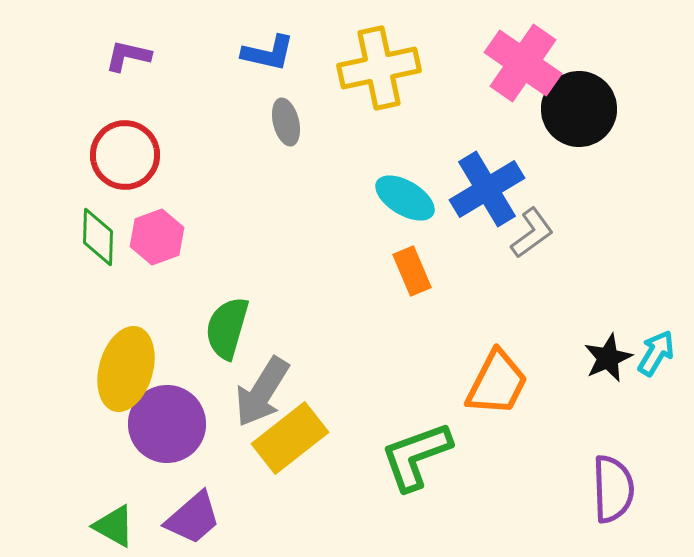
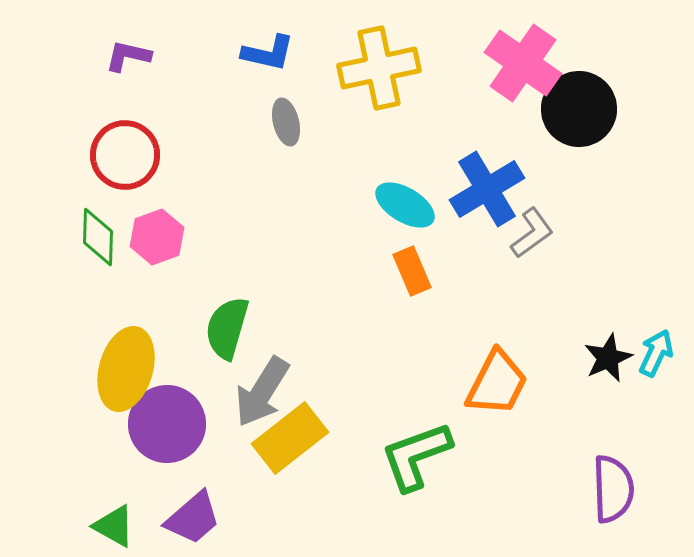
cyan ellipse: moved 7 px down
cyan arrow: rotated 6 degrees counterclockwise
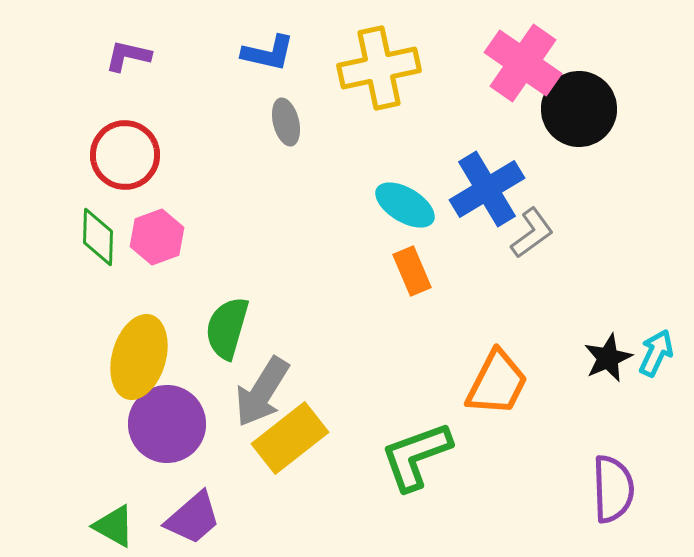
yellow ellipse: moved 13 px right, 12 px up
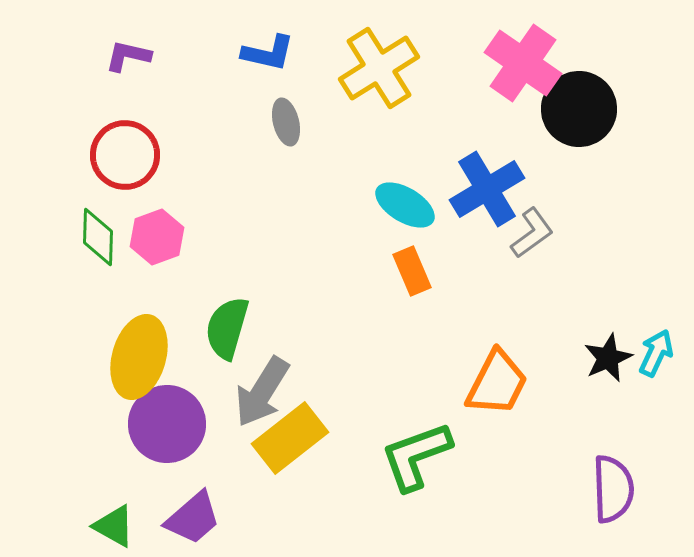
yellow cross: rotated 20 degrees counterclockwise
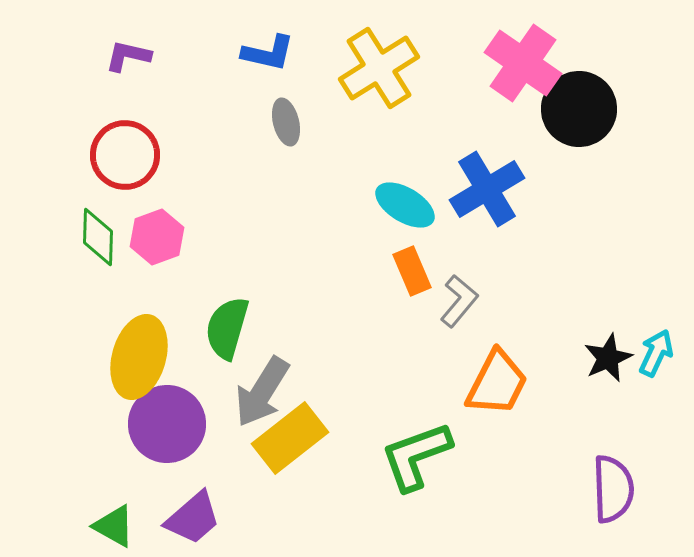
gray L-shape: moved 73 px left, 68 px down; rotated 14 degrees counterclockwise
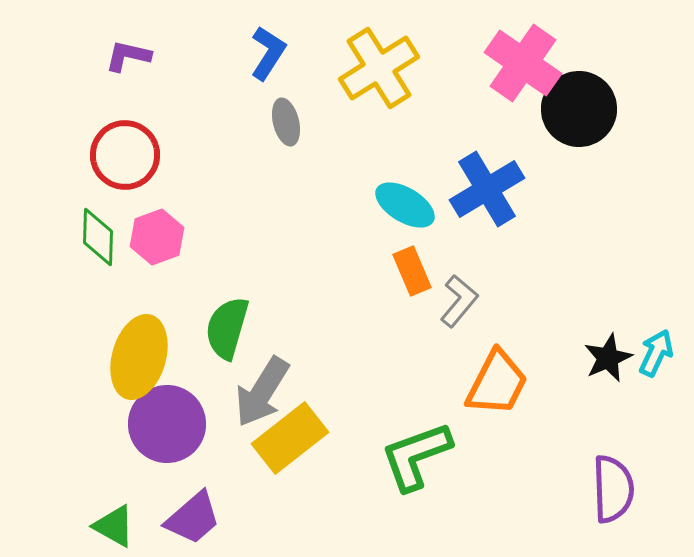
blue L-shape: rotated 70 degrees counterclockwise
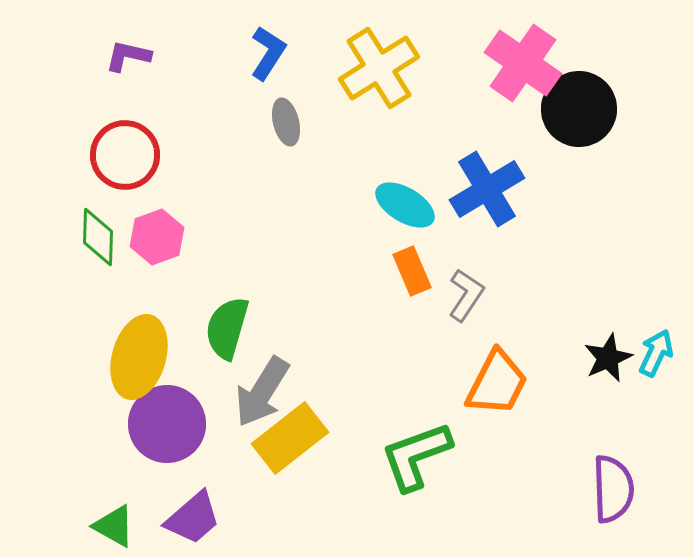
gray L-shape: moved 7 px right, 6 px up; rotated 6 degrees counterclockwise
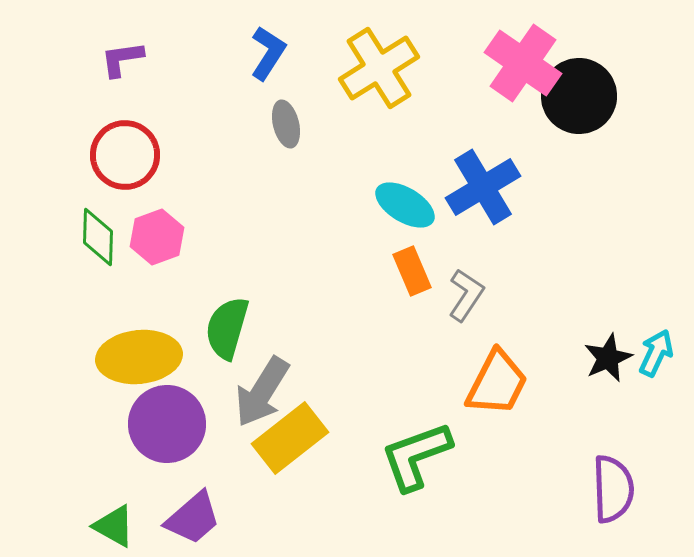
purple L-shape: moved 6 px left, 3 px down; rotated 21 degrees counterclockwise
black circle: moved 13 px up
gray ellipse: moved 2 px down
blue cross: moved 4 px left, 2 px up
yellow ellipse: rotated 68 degrees clockwise
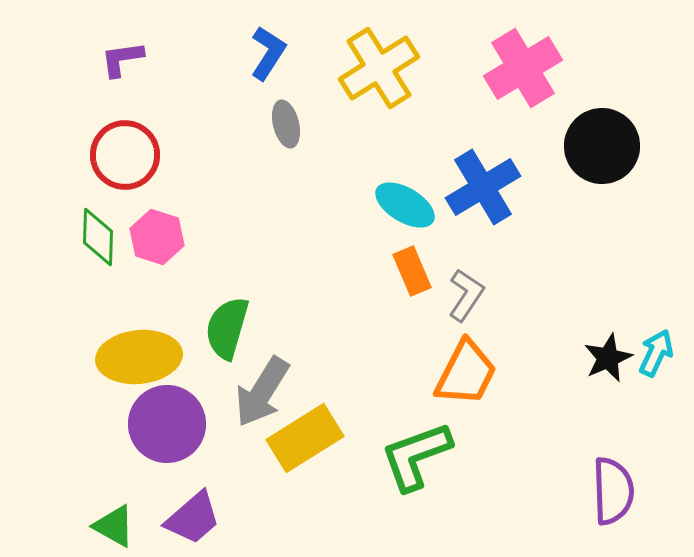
pink cross: moved 5 px down; rotated 24 degrees clockwise
black circle: moved 23 px right, 50 px down
pink hexagon: rotated 22 degrees counterclockwise
orange trapezoid: moved 31 px left, 10 px up
yellow rectangle: moved 15 px right; rotated 6 degrees clockwise
purple semicircle: moved 2 px down
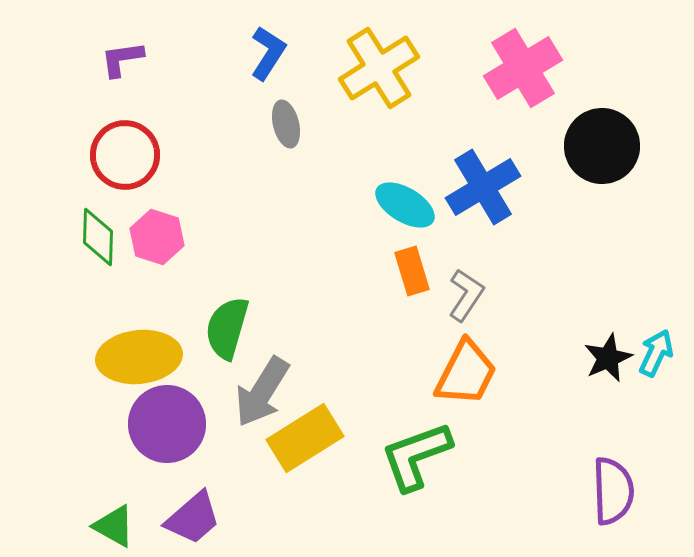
orange rectangle: rotated 6 degrees clockwise
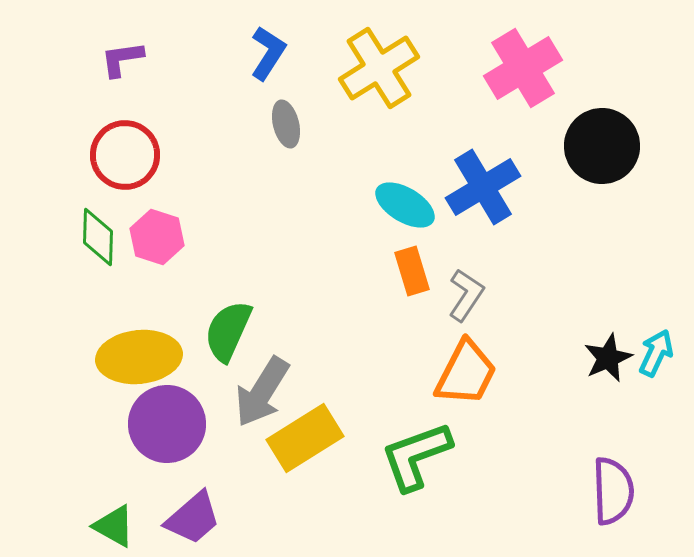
green semicircle: moved 1 px right, 3 px down; rotated 8 degrees clockwise
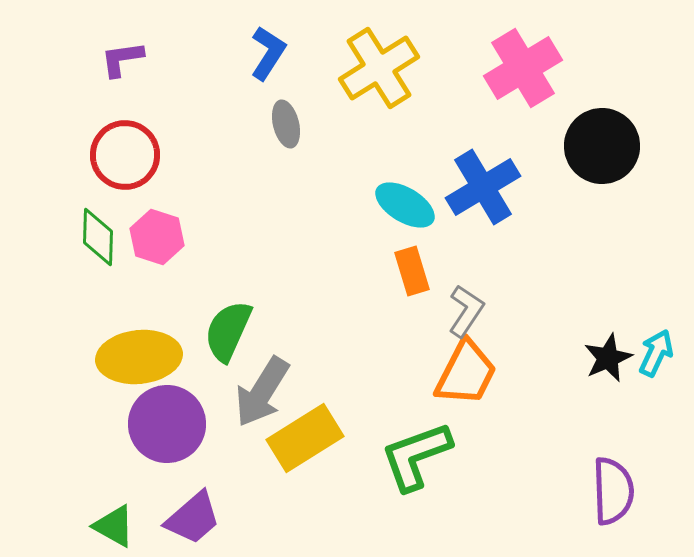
gray L-shape: moved 16 px down
